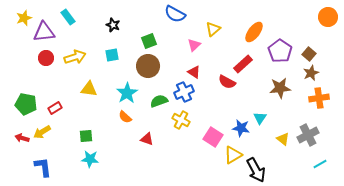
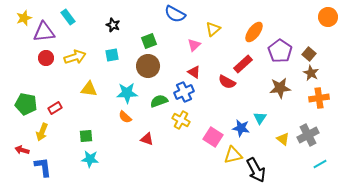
brown star at (311, 73): rotated 21 degrees counterclockwise
cyan star at (127, 93): rotated 30 degrees clockwise
yellow arrow at (42, 132): rotated 36 degrees counterclockwise
red arrow at (22, 138): moved 12 px down
yellow triangle at (233, 155): rotated 18 degrees clockwise
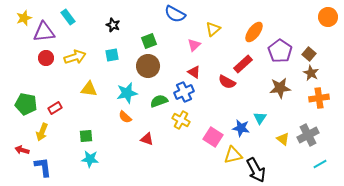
cyan star at (127, 93): rotated 10 degrees counterclockwise
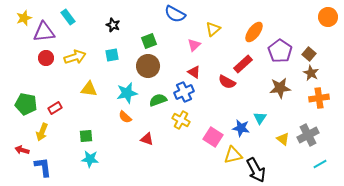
green semicircle at (159, 101): moved 1 px left, 1 px up
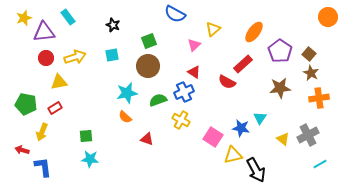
yellow triangle at (89, 89): moved 30 px left, 7 px up; rotated 18 degrees counterclockwise
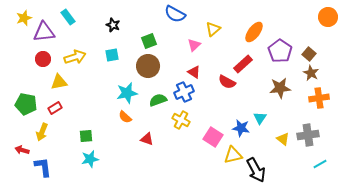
red circle at (46, 58): moved 3 px left, 1 px down
gray cross at (308, 135): rotated 20 degrees clockwise
cyan star at (90, 159): rotated 18 degrees counterclockwise
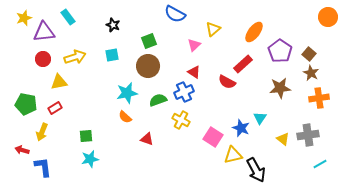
blue star at (241, 128): rotated 12 degrees clockwise
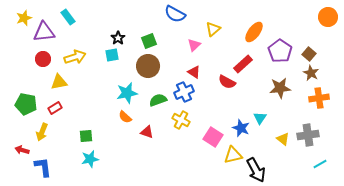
black star at (113, 25): moved 5 px right, 13 px down; rotated 16 degrees clockwise
red triangle at (147, 139): moved 7 px up
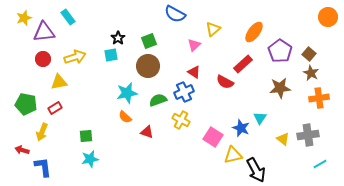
cyan square at (112, 55): moved 1 px left
red semicircle at (227, 82): moved 2 px left
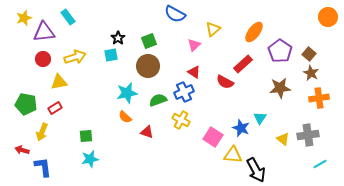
yellow triangle at (233, 155): rotated 18 degrees clockwise
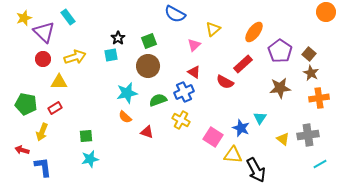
orange circle at (328, 17): moved 2 px left, 5 px up
purple triangle at (44, 32): rotated 50 degrees clockwise
yellow triangle at (59, 82): rotated 12 degrees clockwise
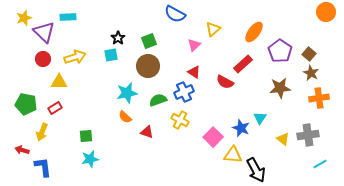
cyan rectangle at (68, 17): rotated 56 degrees counterclockwise
yellow cross at (181, 120): moved 1 px left
pink square at (213, 137): rotated 12 degrees clockwise
